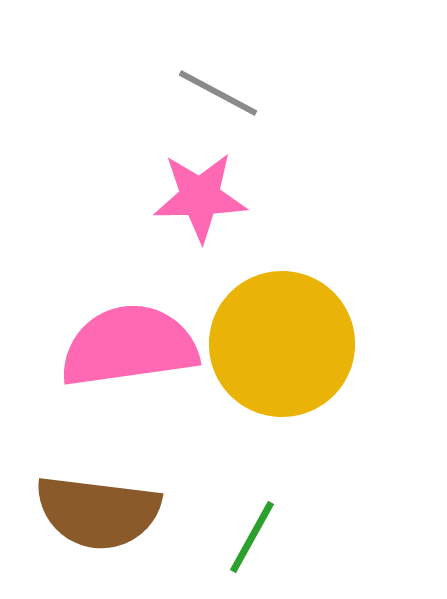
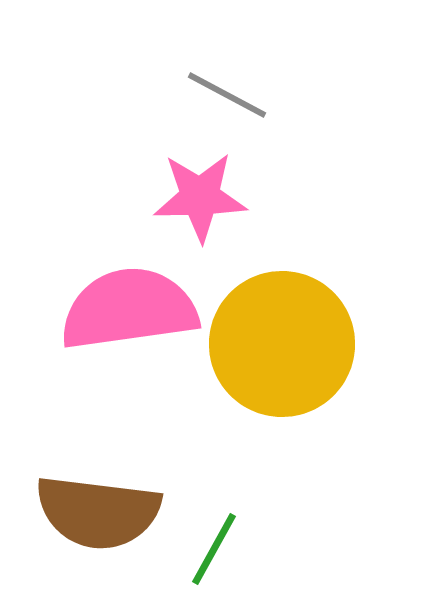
gray line: moved 9 px right, 2 px down
pink semicircle: moved 37 px up
green line: moved 38 px left, 12 px down
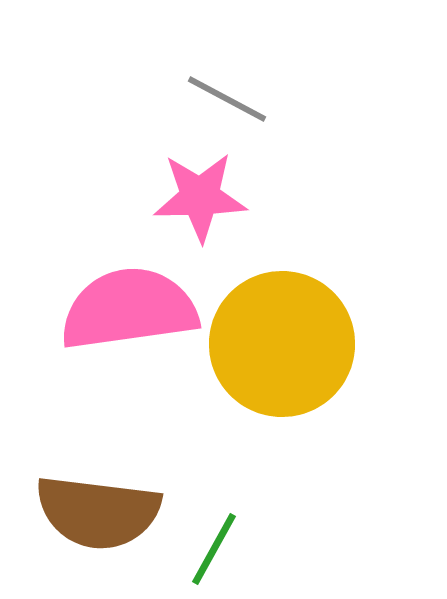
gray line: moved 4 px down
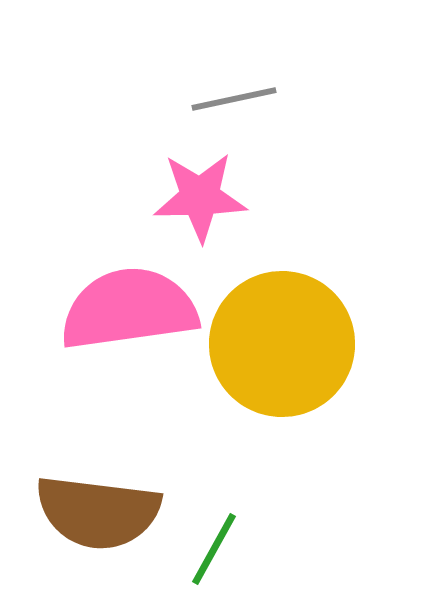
gray line: moved 7 px right; rotated 40 degrees counterclockwise
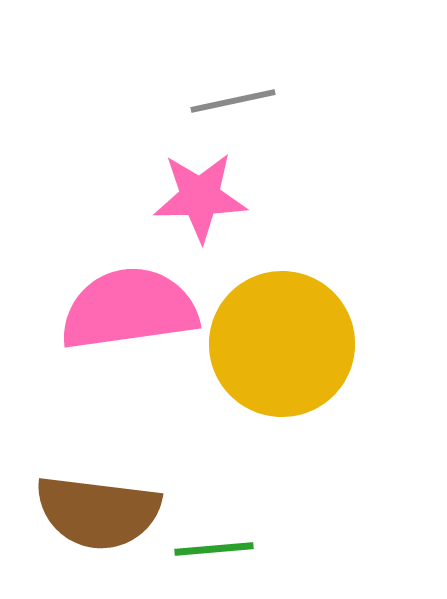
gray line: moved 1 px left, 2 px down
green line: rotated 56 degrees clockwise
